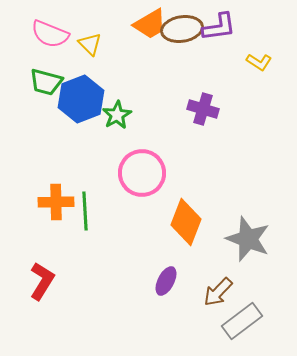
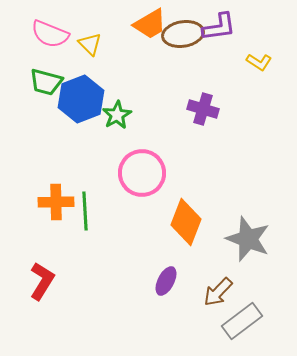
brown ellipse: moved 1 px right, 5 px down
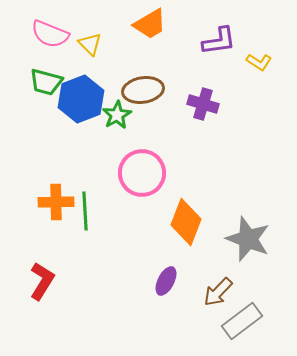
purple L-shape: moved 14 px down
brown ellipse: moved 40 px left, 56 px down
purple cross: moved 5 px up
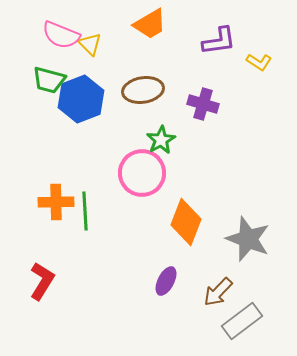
pink semicircle: moved 11 px right, 1 px down
green trapezoid: moved 3 px right, 2 px up
green star: moved 44 px right, 25 px down
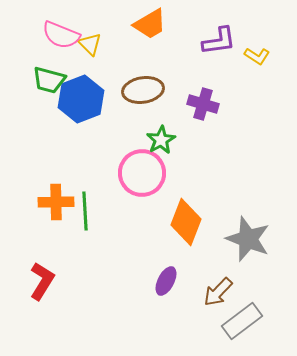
yellow L-shape: moved 2 px left, 6 px up
